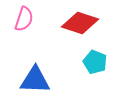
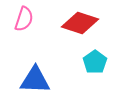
cyan pentagon: rotated 15 degrees clockwise
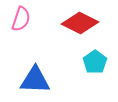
pink semicircle: moved 3 px left
red diamond: rotated 9 degrees clockwise
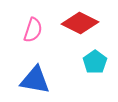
pink semicircle: moved 12 px right, 11 px down
blue triangle: rotated 8 degrees clockwise
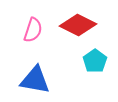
red diamond: moved 2 px left, 2 px down
cyan pentagon: moved 1 px up
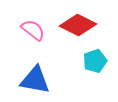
pink semicircle: rotated 70 degrees counterclockwise
cyan pentagon: rotated 15 degrees clockwise
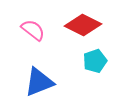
red diamond: moved 5 px right
blue triangle: moved 4 px right, 2 px down; rotated 32 degrees counterclockwise
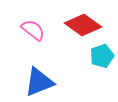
red diamond: rotated 9 degrees clockwise
cyan pentagon: moved 7 px right, 5 px up
